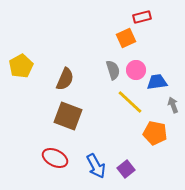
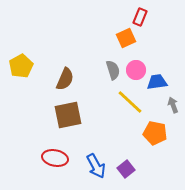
red rectangle: moved 2 px left; rotated 54 degrees counterclockwise
brown square: moved 1 px up; rotated 32 degrees counterclockwise
red ellipse: rotated 15 degrees counterclockwise
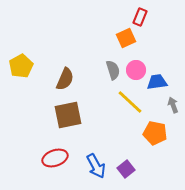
red ellipse: rotated 30 degrees counterclockwise
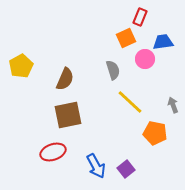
pink circle: moved 9 px right, 11 px up
blue trapezoid: moved 6 px right, 40 px up
red ellipse: moved 2 px left, 6 px up
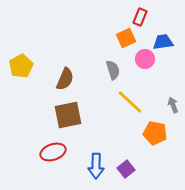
blue arrow: rotated 30 degrees clockwise
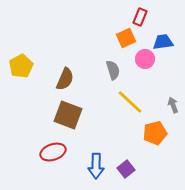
brown square: rotated 32 degrees clockwise
orange pentagon: rotated 25 degrees counterclockwise
